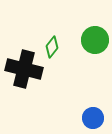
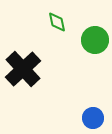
green diamond: moved 5 px right, 25 px up; rotated 50 degrees counterclockwise
black cross: moved 1 px left; rotated 33 degrees clockwise
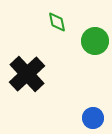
green circle: moved 1 px down
black cross: moved 4 px right, 5 px down
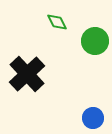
green diamond: rotated 15 degrees counterclockwise
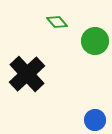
green diamond: rotated 15 degrees counterclockwise
blue circle: moved 2 px right, 2 px down
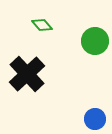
green diamond: moved 15 px left, 3 px down
blue circle: moved 1 px up
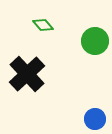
green diamond: moved 1 px right
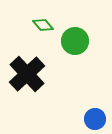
green circle: moved 20 px left
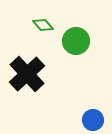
green circle: moved 1 px right
blue circle: moved 2 px left, 1 px down
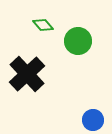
green circle: moved 2 px right
